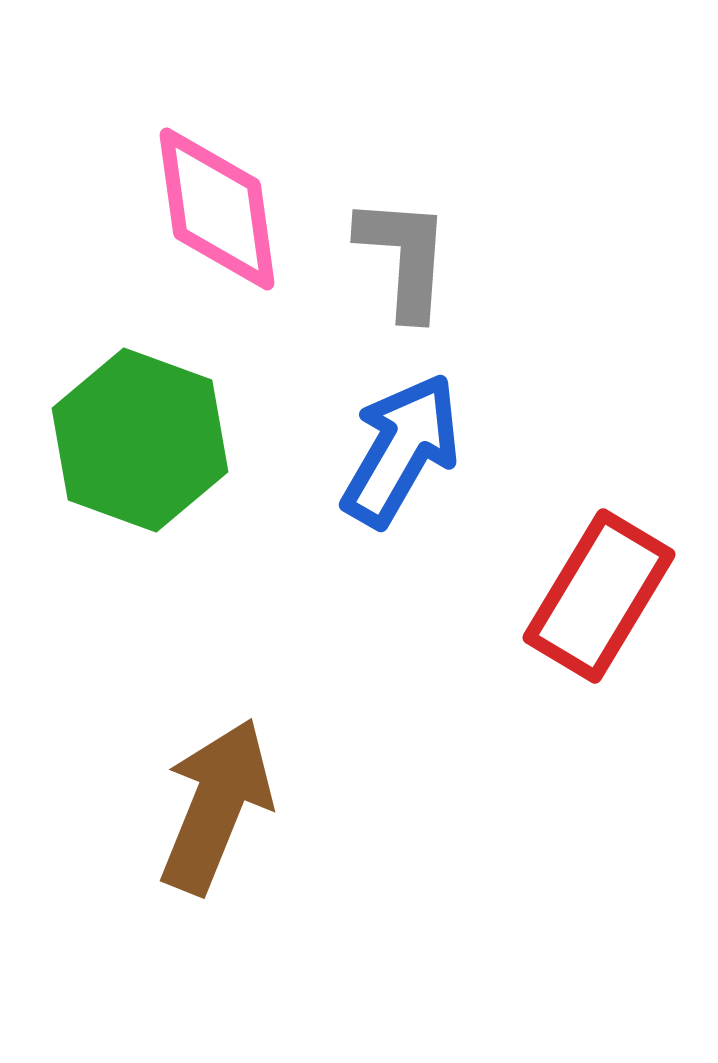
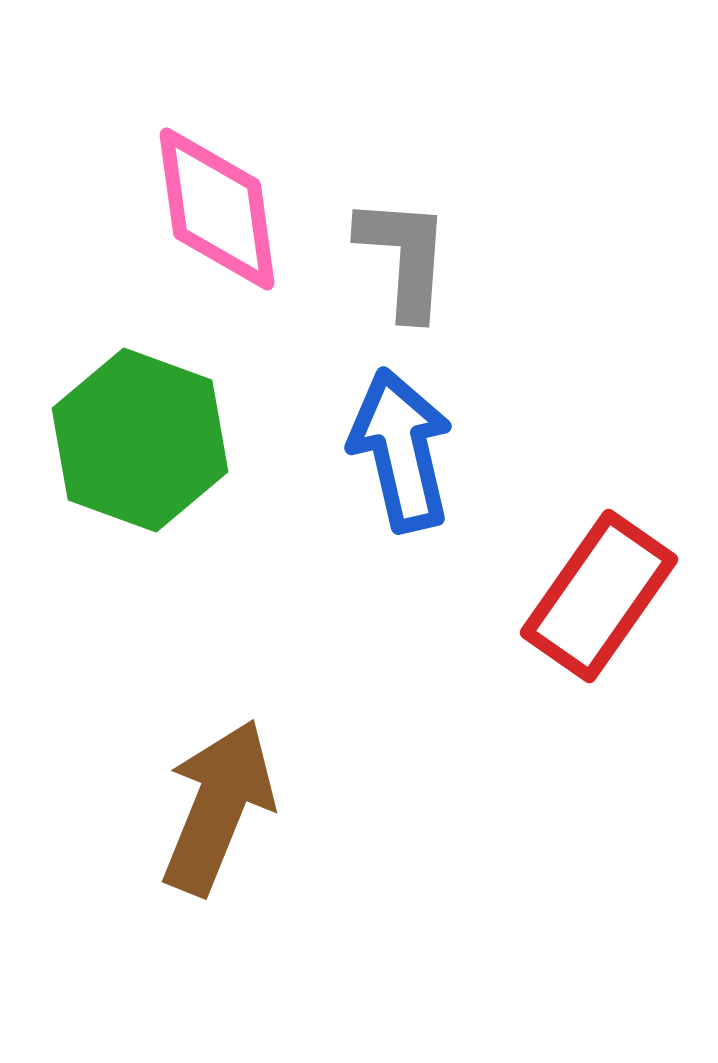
blue arrow: rotated 43 degrees counterclockwise
red rectangle: rotated 4 degrees clockwise
brown arrow: moved 2 px right, 1 px down
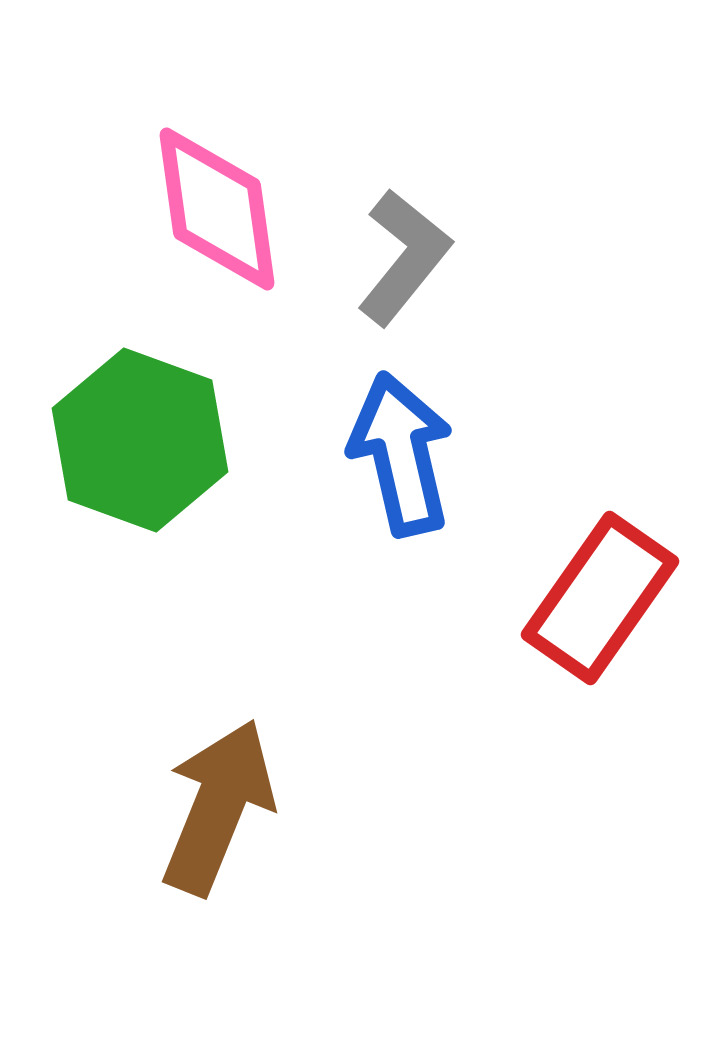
gray L-shape: rotated 35 degrees clockwise
blue arrow: moved 4 px down
red rectangle: moved 1 px right, 2 px down
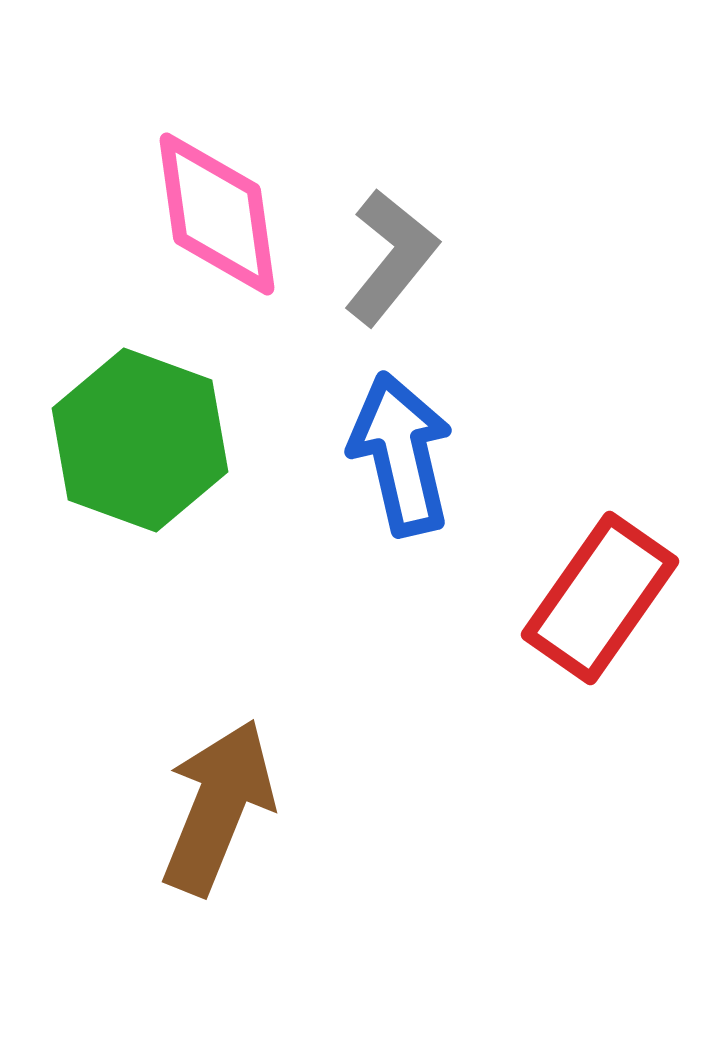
pink diamond: moved 5 px down
gray L-shape: moved 13 px left
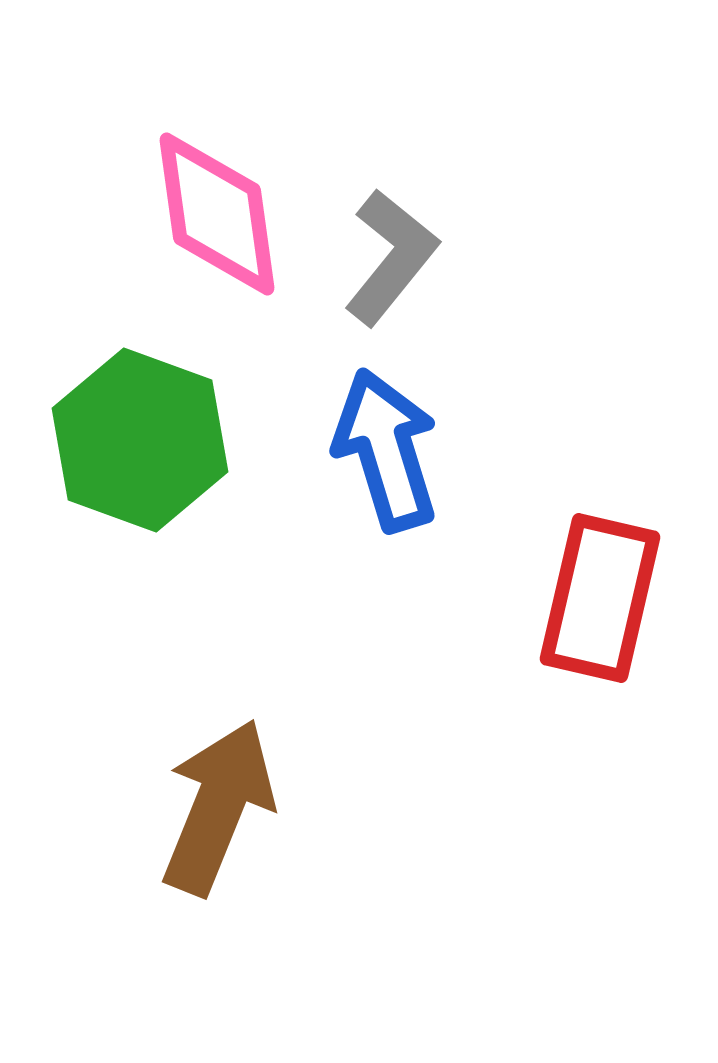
blue arrow: moved 15 px left, 4 px up; rotated 4 degrees counterclockwise
red rectangle: rotated 22 degrees counterclockwise
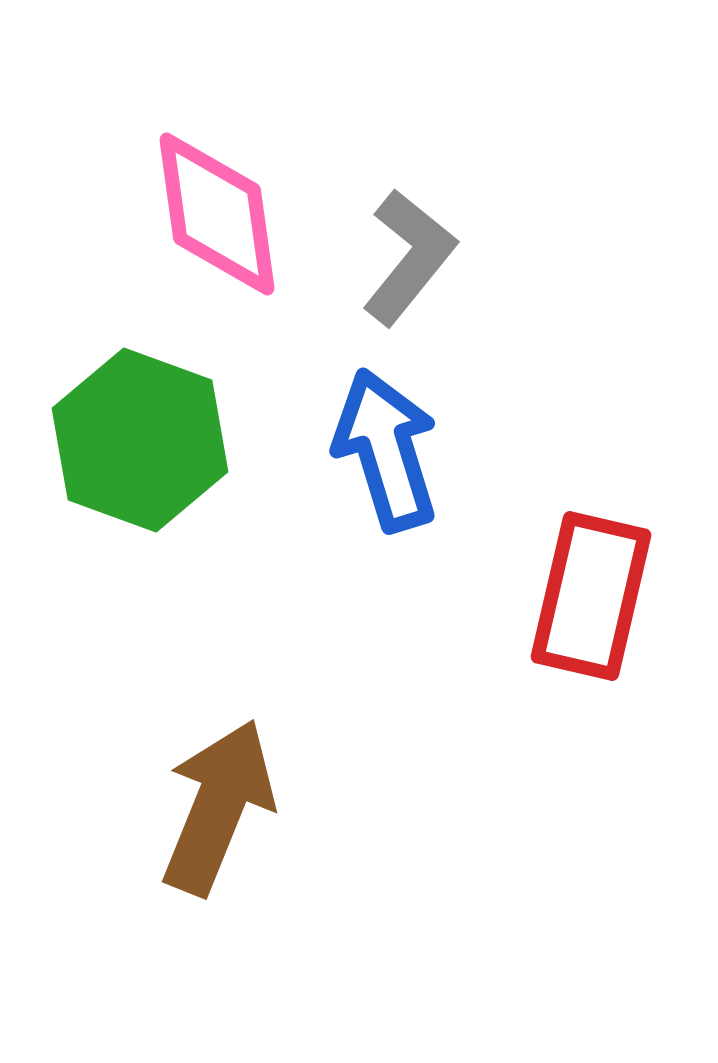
gray L-shape: moved 18 px right
red rectangle: moved 9 px left, 2 px up
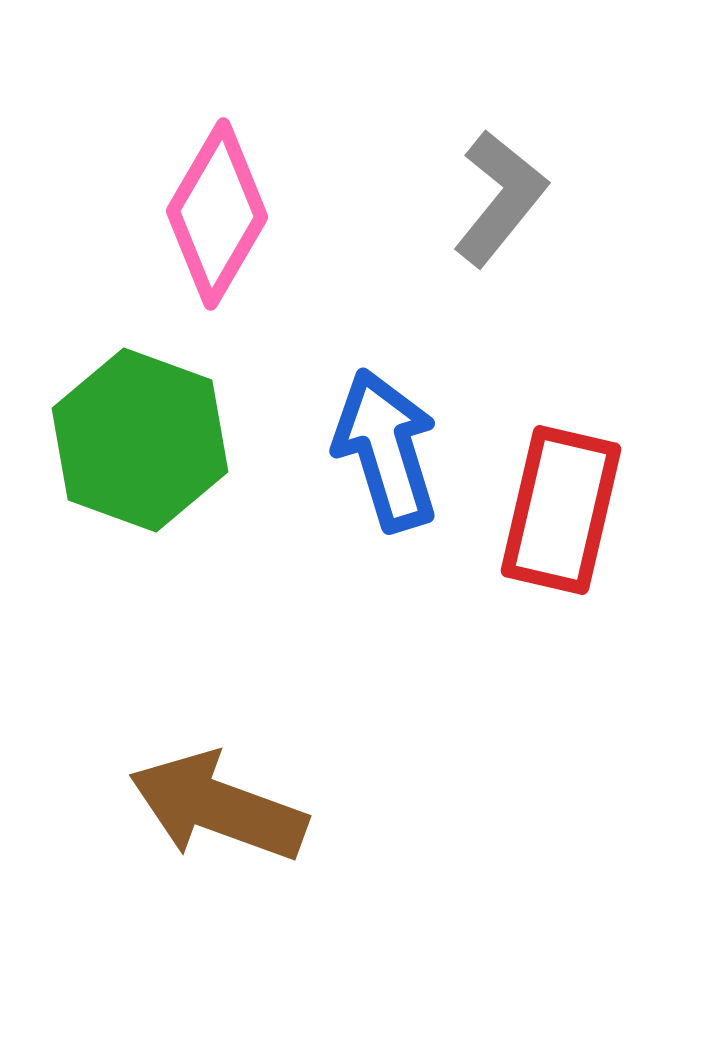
pink diamond: rotated 38 degrees clockwise
gray L-shape: moved 91 px right, 59 px up
red rectangle: moved 30 px left, 86 px up
brown arrow: rotated 92 degrees counterclockwise
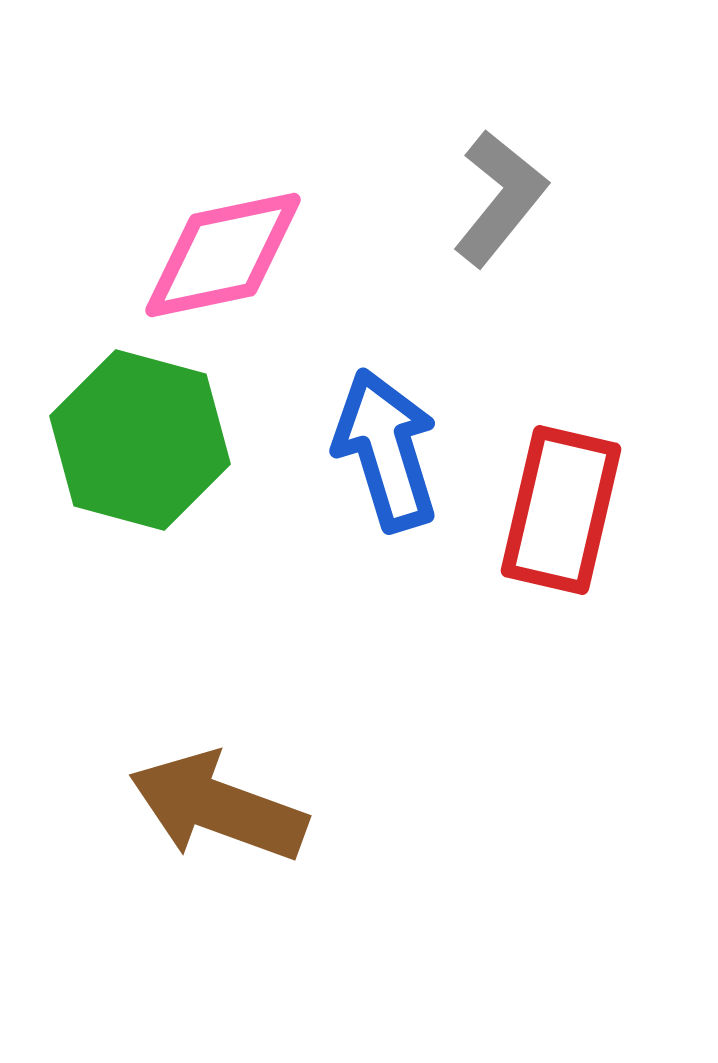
pink diamond: moved 6 px right, 41 px down; rotated 48 degrees clockwise
green hexagon: rotated 5 degrees counterclockwise
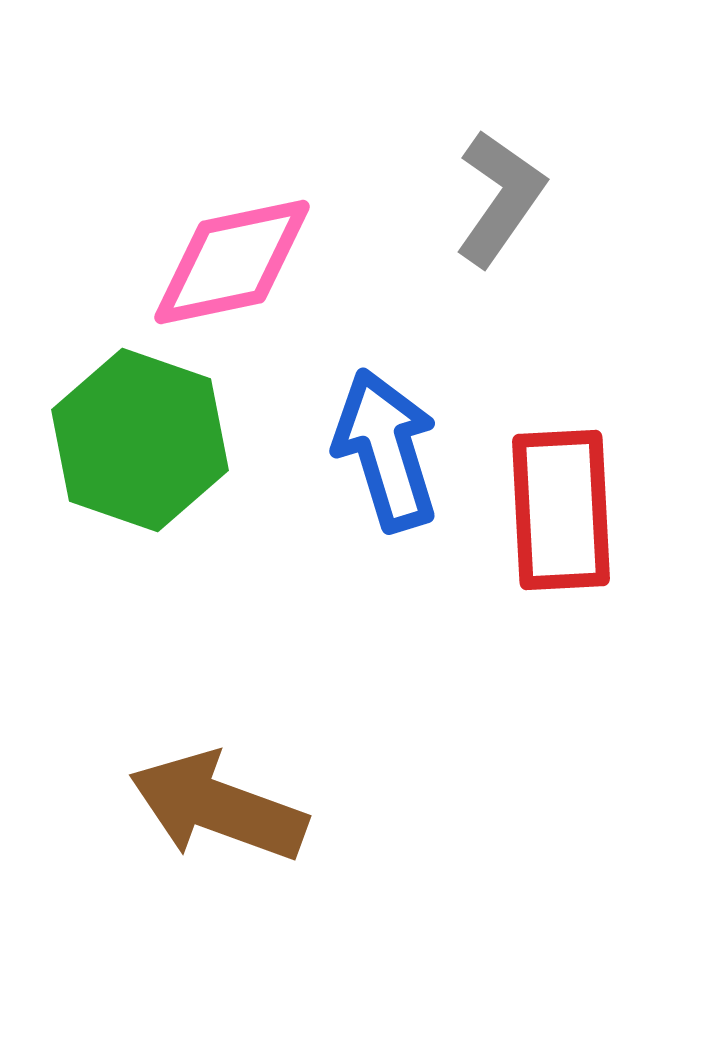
gray L-shape: rotated 4 degrees counterclockwise
pink diamond: moved 9 px right, 7 px down
green hexagon: rotated 4 degrees clockwise
red rectangle: rotated 16 degrees counterclockwise
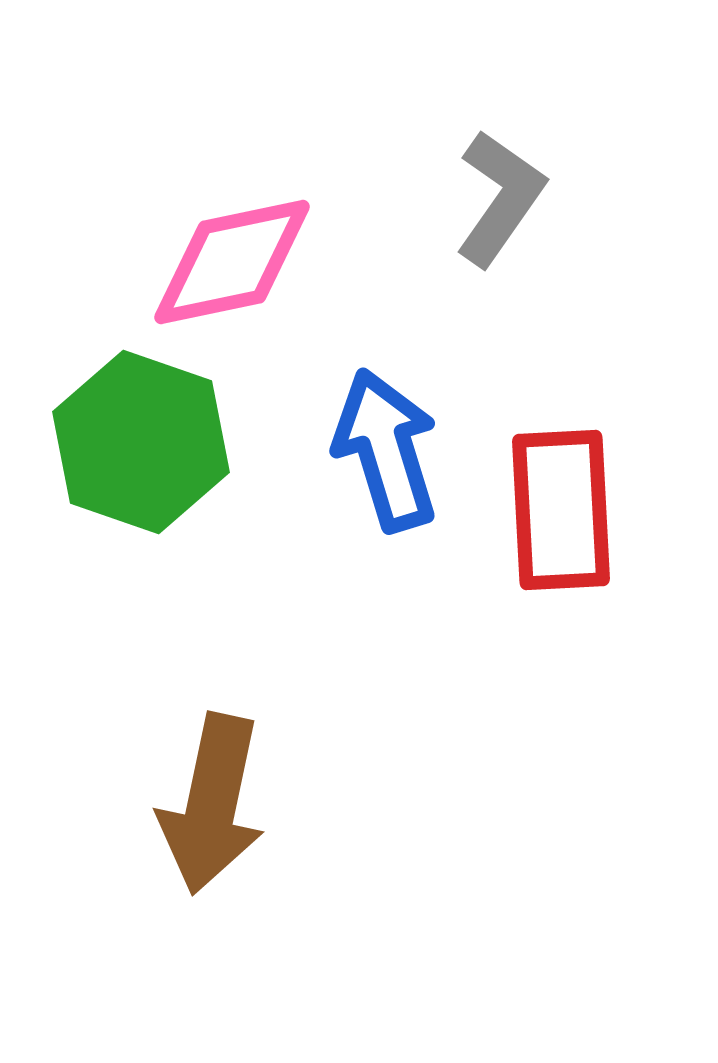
green hexagon: moved 1 px right, 2 px down
brown arrow: moved 6 px left, 3 px up; rotated 98 degrees counterclockwise
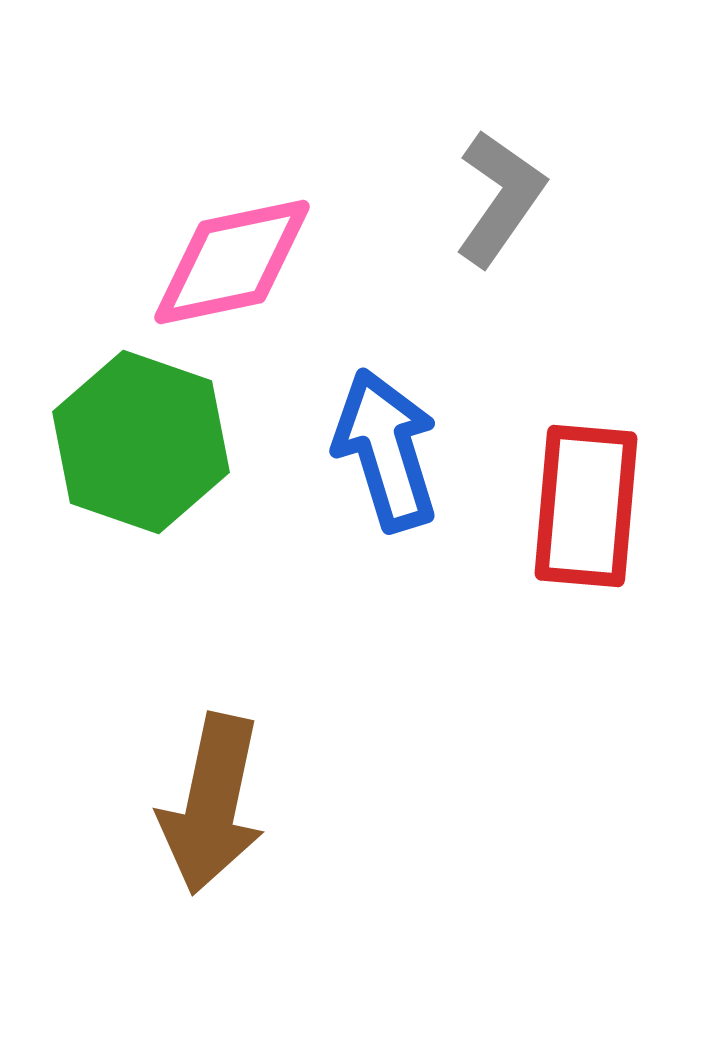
red rectangle: moved 25 px right, 4 px up; rotated 8 degrees clockwise
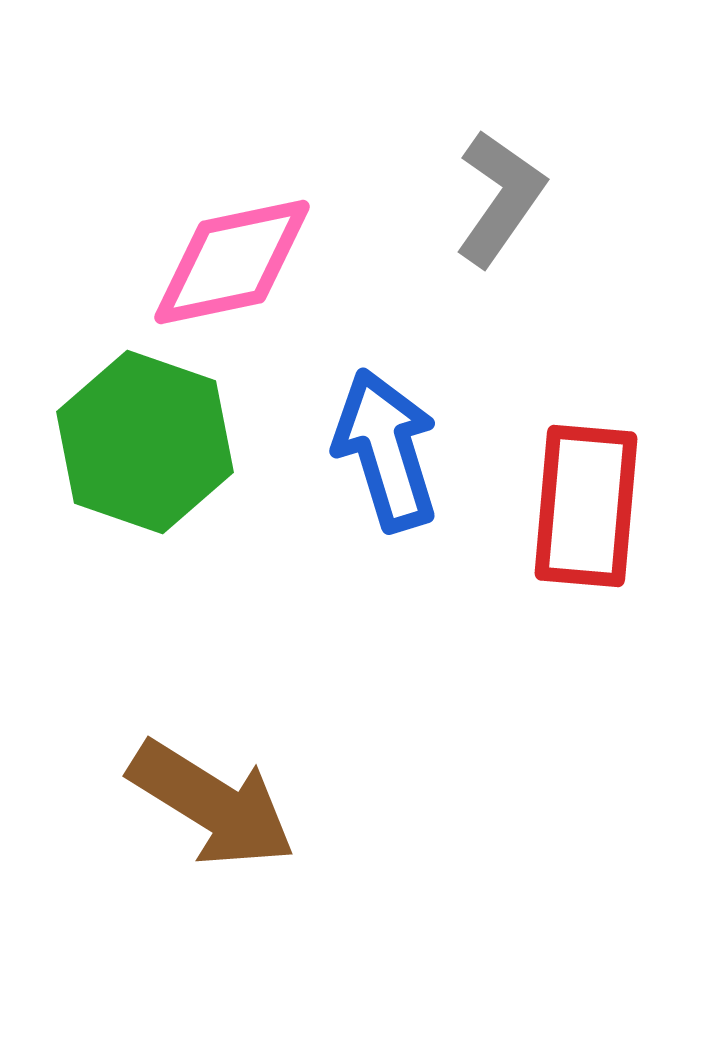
green hexagon: moved 4 px right
brown arrow: rotated 70 degrees counterclockwise
